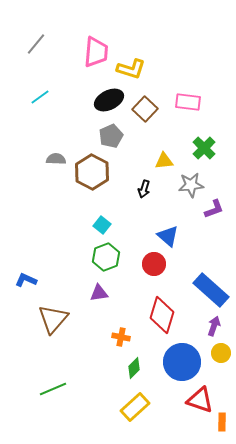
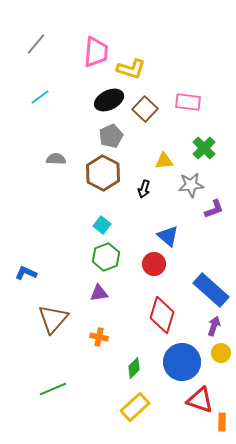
brown hexagon: moved 11 px right, 1 px down
blue L-shape: moved 7 px up
orange cross: moved 22 px left
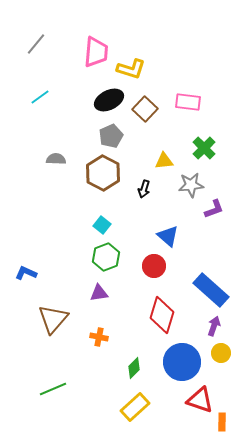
red circle: moved 2 px down
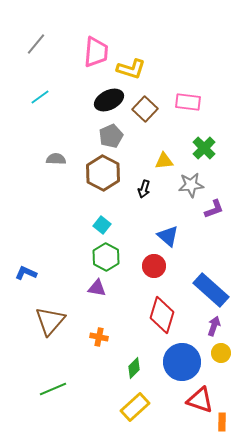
green hexagon: rotated 12 degrees counterclockwise
purple triangle: moved 2 px left, 5 px up; rotated 18 degrees clockwise
brown triangle: moved 3 px left, 2 px down
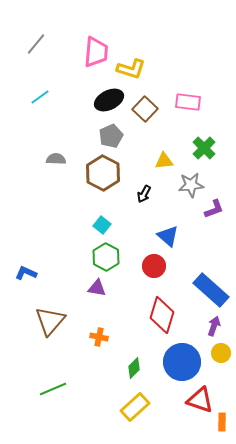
black arrow: moved 5 px down; rotated 12 degrees clockwise
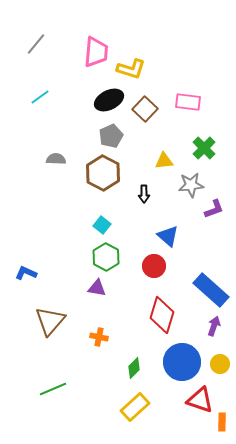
black arrow: rotated 30 degrees counterclockwise
yellow circle: moved 1 px left, 11 px down
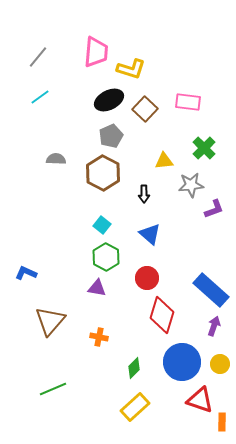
gray line: moved 2 px right, 13 px down
blue triangle: moved 18 px left, 2 px up
red circle: moved 7 px left, 12 px down
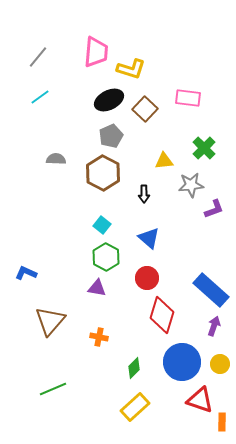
pink rectangle: moved 4 px up
blue triangle: moved 1 px left, 4 px down
